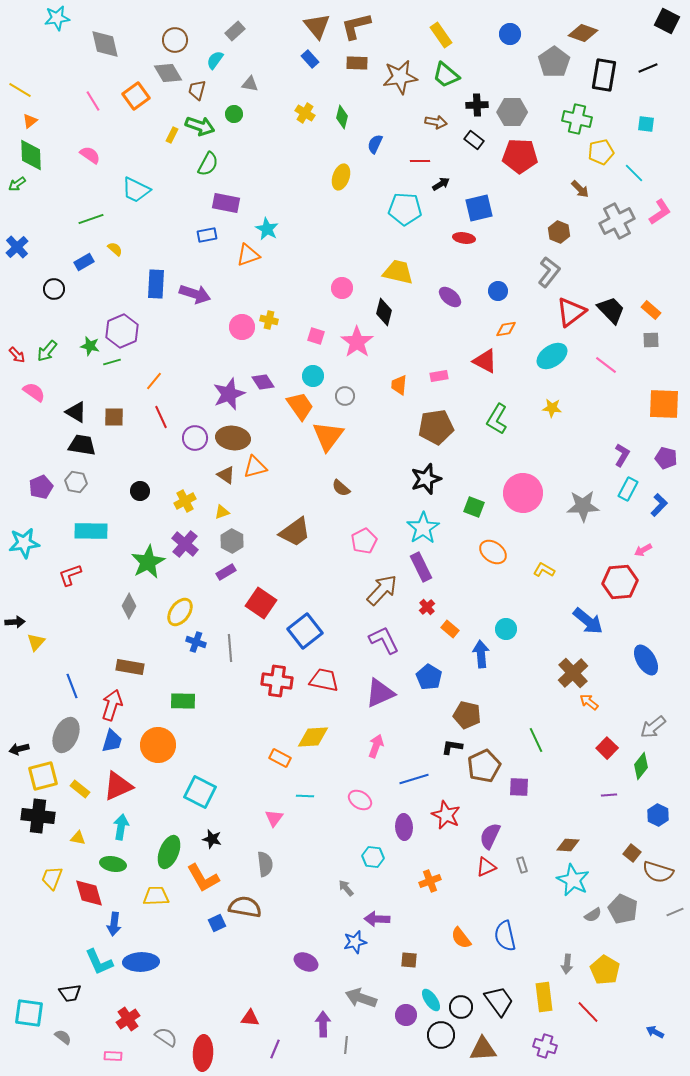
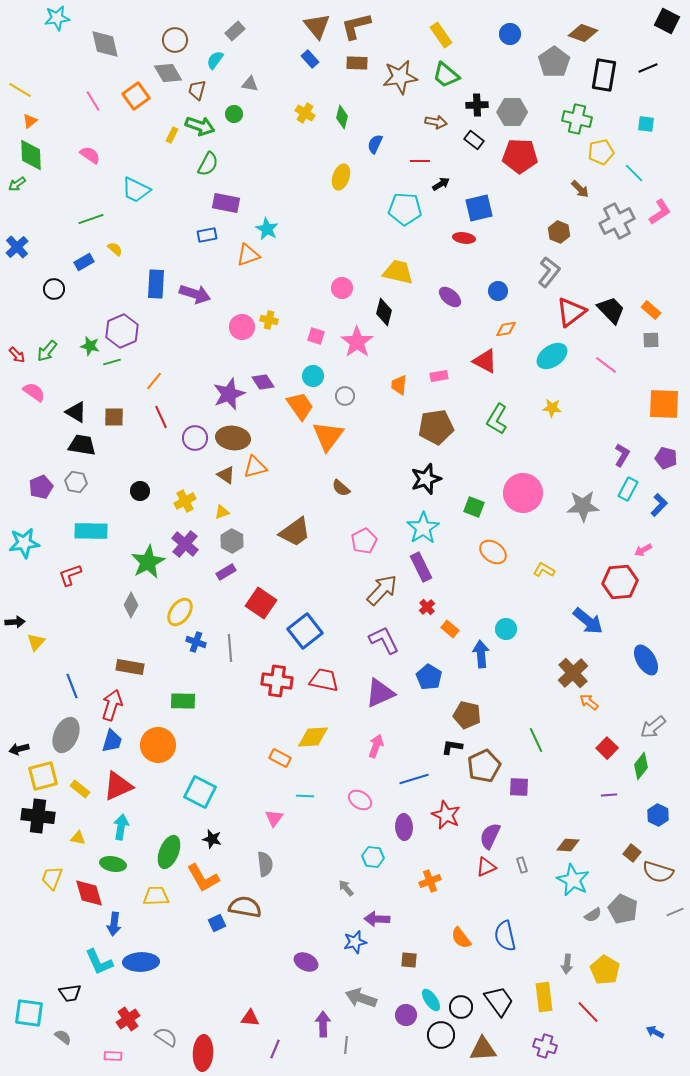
gray diamond at (129, 606): moved 2 px right, 1 px up
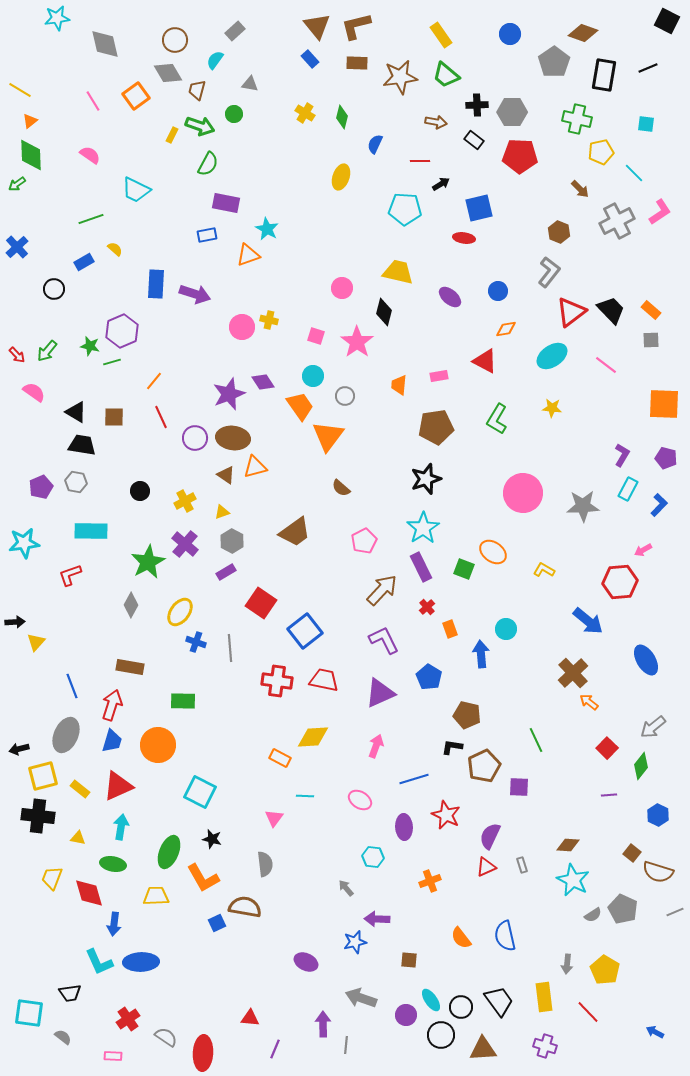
green square at (474, 507): moved 10 px left, 62 px down
orange rectangle at (450, 629): rotated 30 degrees clockwise
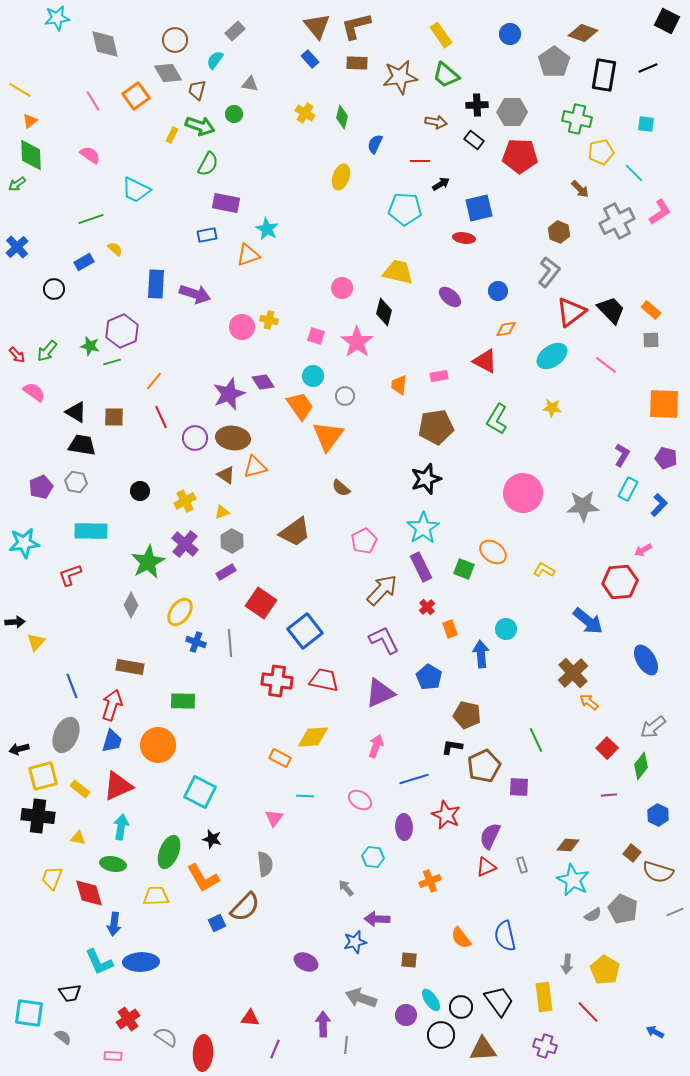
gray line at (230, 648): moved 5 px up
brown semicircle at (245, 907): rotated 124 degrees clockwise
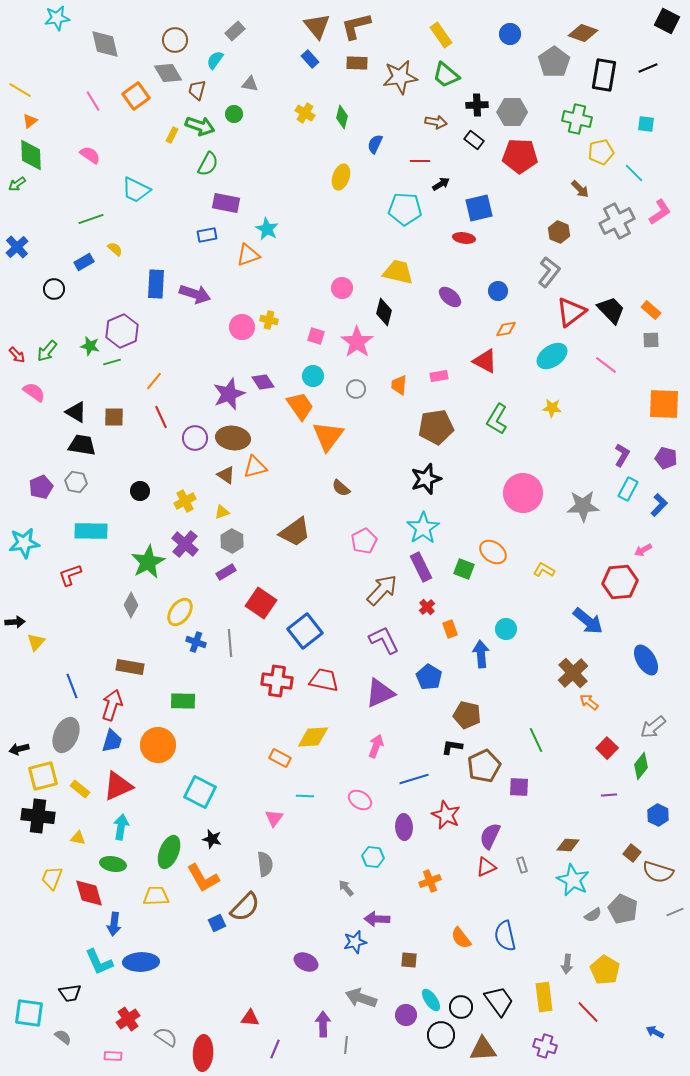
gray circle at (345, 396): moved 11 px right, 7 px up
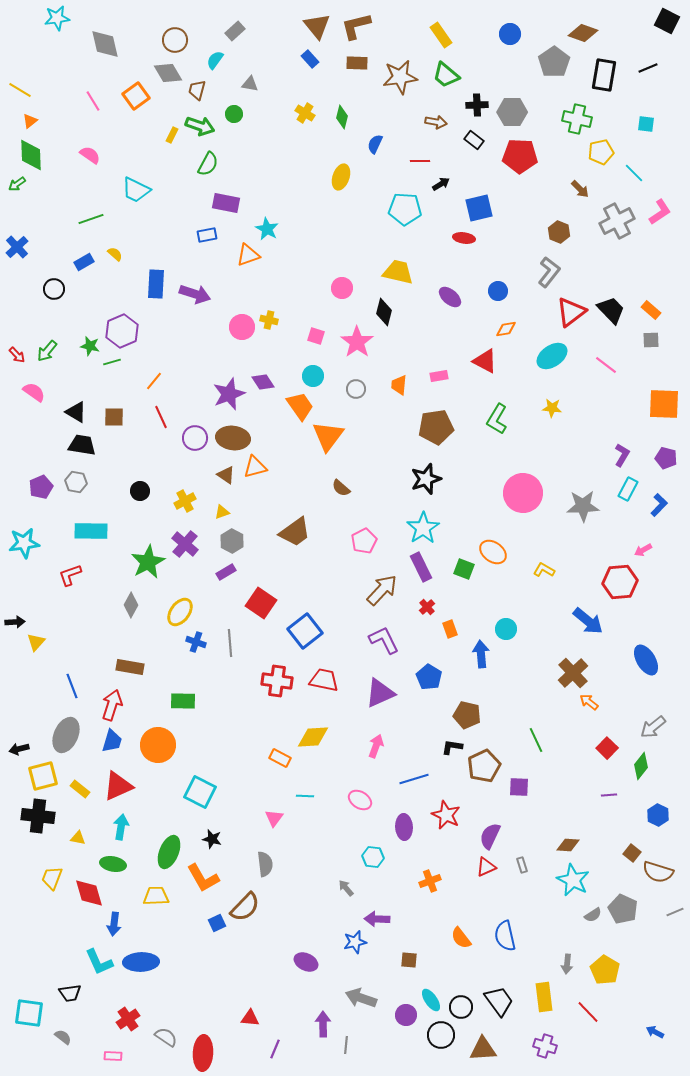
yellow semicircle at (115, 249): moved 5 px down
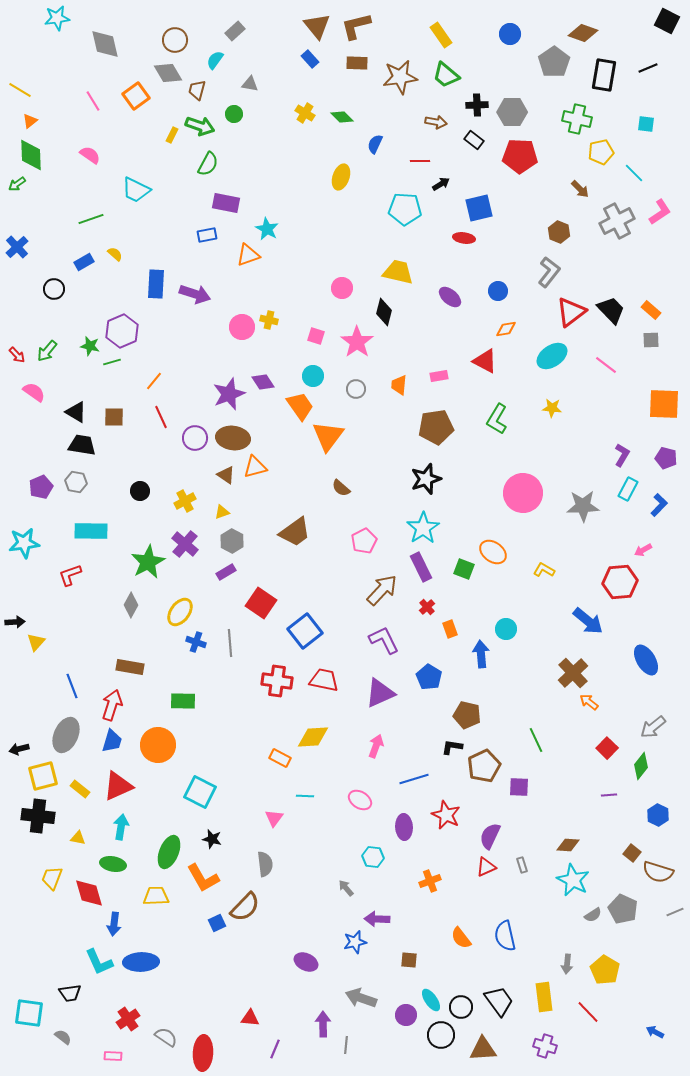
green diamond at (342, 117): rotated 60 degrees counterclockwise
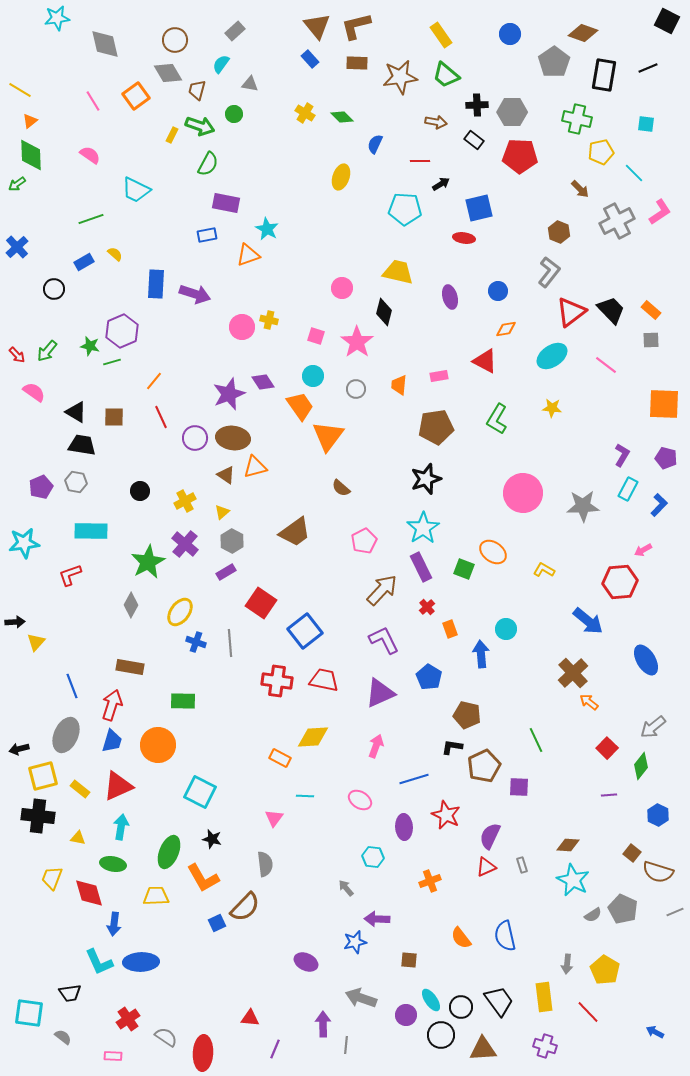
cyan semicircle at (215, 60): moved 6 px right, 4 px down
purple ellipse at (450, 297): rotated 35 degrees clockwise
yellow triangle at (222, 512): rotated 21 degrees counterclockwise
